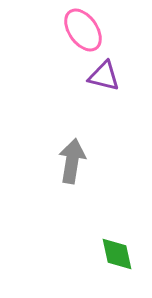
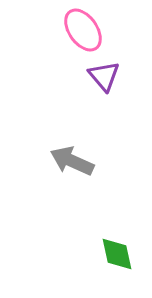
purple triangle: rotated 36 degrees clockwise
gray arrow: rotated 75 degrees counterclockwise
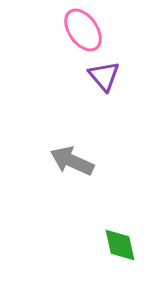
green diamond: moved 3 px right, 9 px up
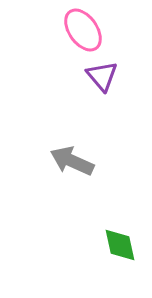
purple triangle: moved 2 px left
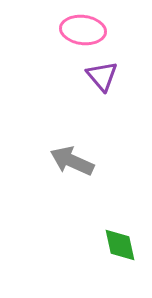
pink ellipse: rotated 48 degrees counterclockwise
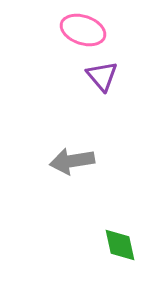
pink ellipse: rotated 12 degrees clockwise
gray arrow: rotated 33 degrees counterclockwise
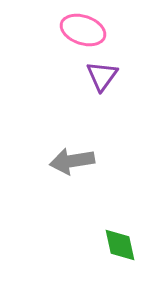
purple triangle: rotated 16 degrees clockwise
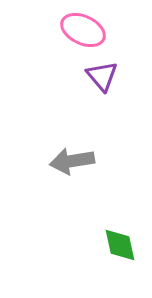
pink ellipse: rotated 6 degrees clockwise
purple triangle: rotated 16 degrees counterclockwise
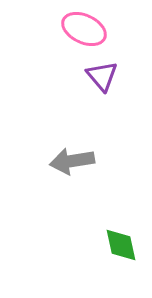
pink ellipse: moved 1 px right, 1 px up
green diamond: moved 1 px right
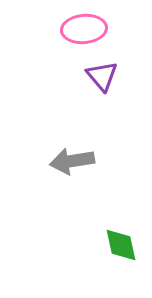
pink ellipse: rotated 30 degrees counterclockwise
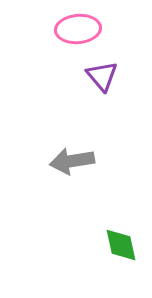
pink ellipse: moved 6 px left
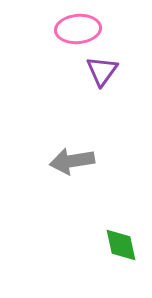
purple triangle: moved 5 px up; rotated 16 degrees clockwise
